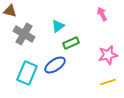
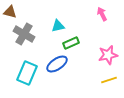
brown triangle: moved 1 px down
cyan triangle: rotated 24 degrees clockwise
blue ellipse: moved 2 px right, 1 px up
yellow line: moved 1 px right, 2 px up
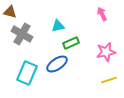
gray cross: moved 2 px left
pink star: moved 2 px left, 3 px up
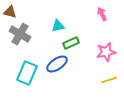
gray cross: moved 2 px left
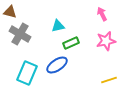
pink star: moved 11 px up
blue ellipse: moved 1 px down
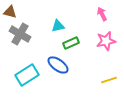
blue ellipse: moved 1 px right; rotated 70 degrees clockwise
cyan rectangle: moved 2 px down; rotated 35 degrees clockwise
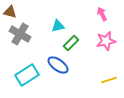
green rectangle: rotated 21 degrees counterclockwise
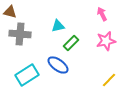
gray cross: rotated 25 degrees counterclockwise
yellow line: rotated 28 degrees counterclockwise
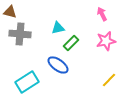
cyan triangle: moved 2 px down
cyan rectangle: moved 7 px down
